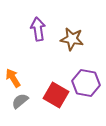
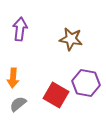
purple arrow: moved 18 px left; rotated 15 degrees clockwise
brown star: moved 1 px left
orange arrow: rotated 144 degrees counterclockwise
gray semicircle: moved 2 px left, 3 px down
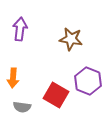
purple hexagon: moved 2 px right, 2 px up; rotated 12 degrees clockwise
gray semicircle: moved 4 px right, 3 px down; rotated 132 degrees counterclockwise
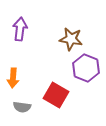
purple hexagon: moved 2 px left, 13 px up
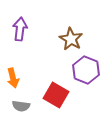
brown star: rotated 20 degrees clockwise
purple hexagon: moved 2 px down
orange arrow: rotated 18 degrees counterclockwise
gray semicircle: moved 1 px left, 1 px up
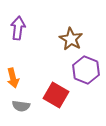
purple arrow: moved 2 px left, 1 px up
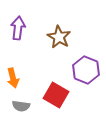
brown star: moved 12 px left, 2 px up
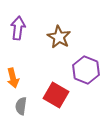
gray semicircle: rotated 90 degrees clockwise
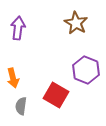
brown star: moved 17 px right, 14 px up
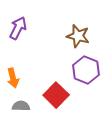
brown star: moved 2 px right, 13 px down; rotated 15 degrees counterclockwise
purple arrow: rotated 20 degrees clockwise
red square: rotated 15 degrees clockwise
gray semicircle: rotated 84 degrees clockwise
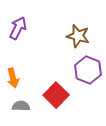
purple hexagon: moved 2 px right
